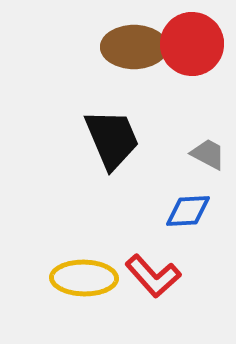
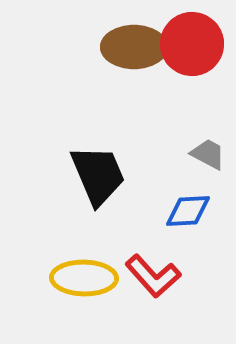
black trapezoid: moved 14 px left, 36 px down
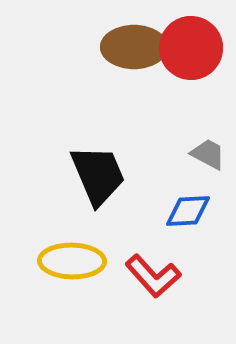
red circle: moved 1 px left, 4 px down
yellow ellipse: moved 12 px left, 17 px up
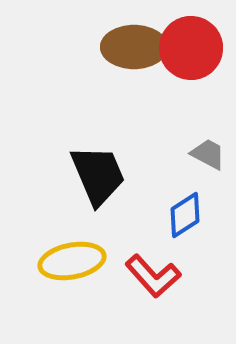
blue diamond: moved 3 px left, 4 px down; rotated 30 degrees counterclockwise
yellow ellipse: rotated 12 degrees counterclockwise
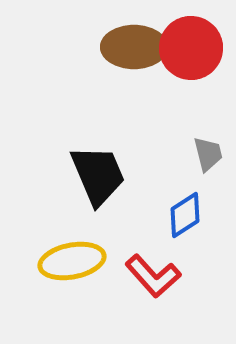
gray trapezoid: rotated 48 degrees clockwise
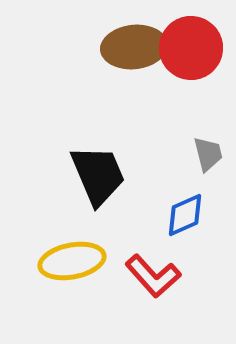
brown ellipse: rotated 6 degrees counterclockwise
blue diamond: rotated 9 degrees clockwise
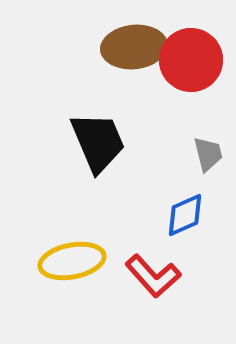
red circle: moved 12 px down
black trapezoid: moved 33 px up
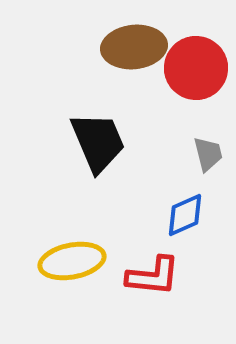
red circle: moved 5 px right, 8 px down
red L-shape: rotated 42 degrees counterclockwise
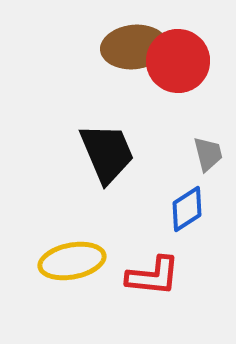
red circle: moved 18 px left, 7 px up
black trapezoid: moved 9 px right, 11 px down
blue diamond: moved 2 px right, 6 px up; rotated 9 degrees counterclockwise
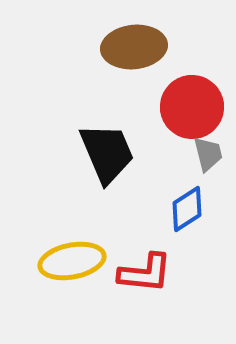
red circle: moved 14 px right, 46 px down
red L-shape: moved 8 px left, 3 px up
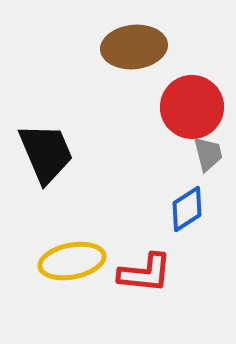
black trapezoid: moved 61 px left
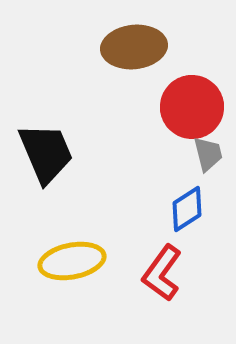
red L-shape: moved 17 px right; rotated 120 degrees clockwise
